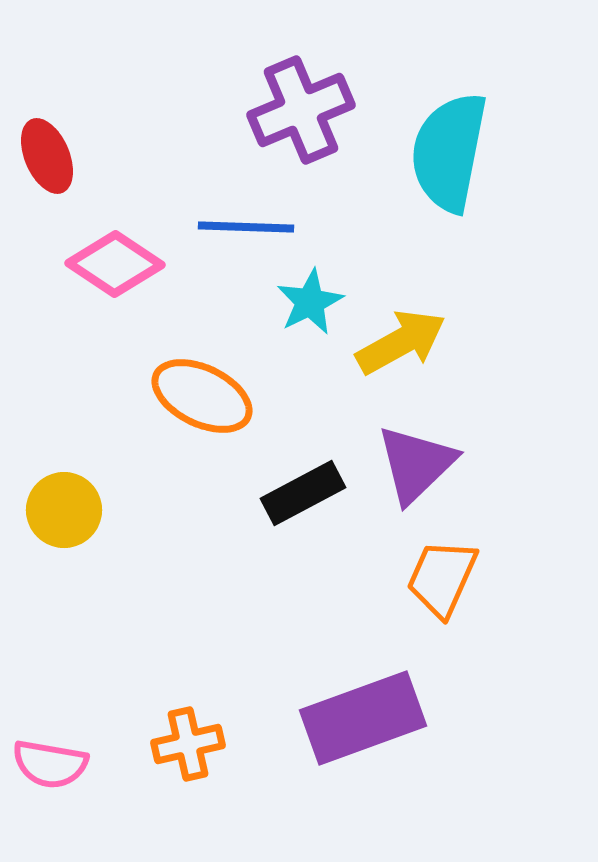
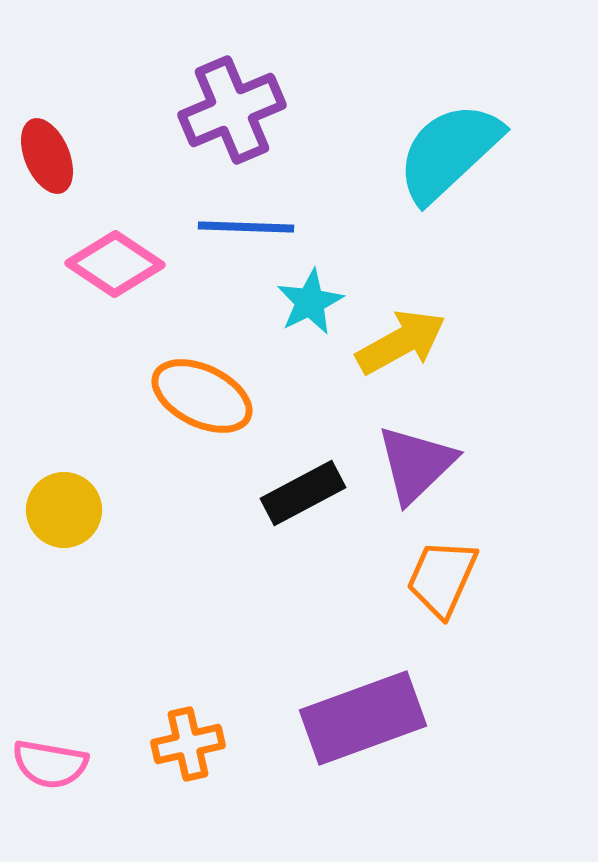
purple cross: moved 69 px left
cyan semicircle: rotated 36 degrees clockwise
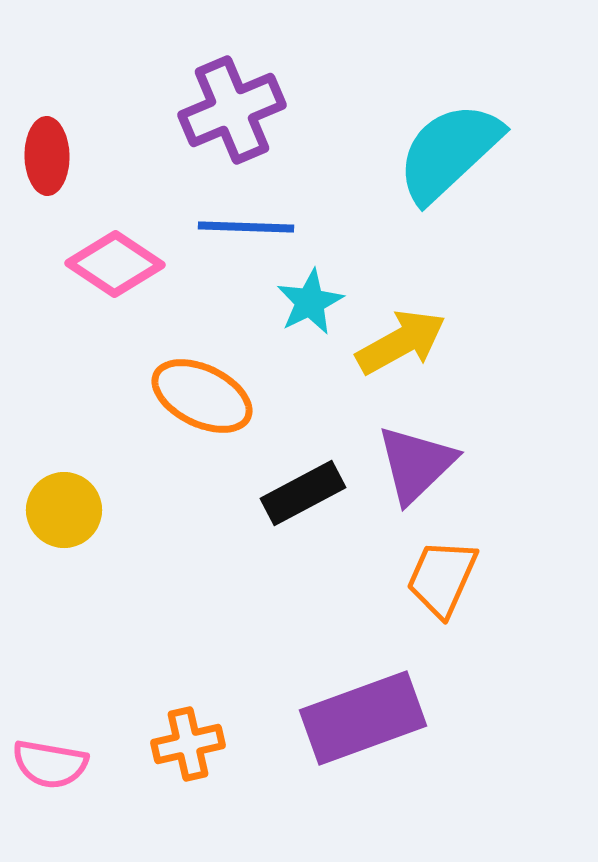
red ellipse: rotated 22 degrees clockwise
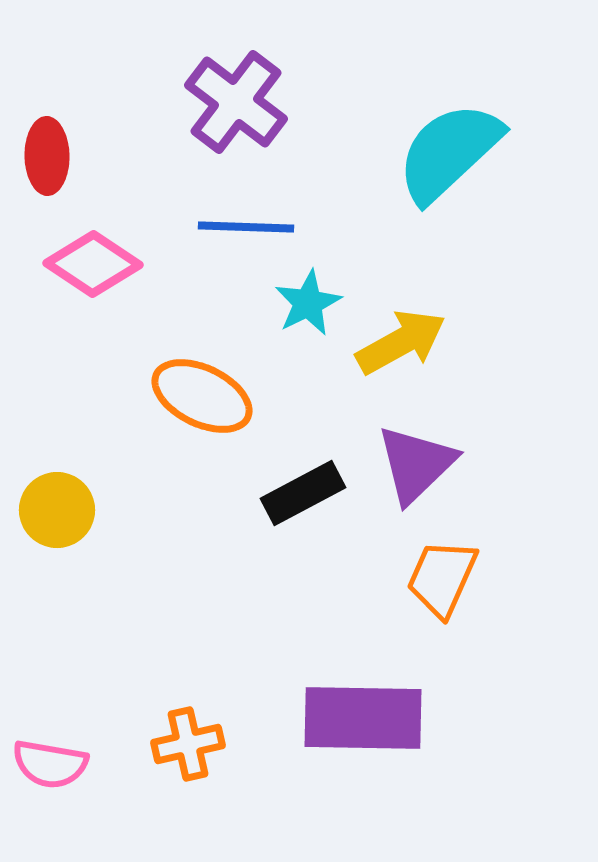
purple cross: moved 4 px right, 8 px up; rotated 30 degrees counterclockwise
pink diamond: moved 22 px left
cyan star: moved 2 px left, 1 px down
yellow circle: moved 7 px left
purple rectangle: rotated 21 degrees clockwise
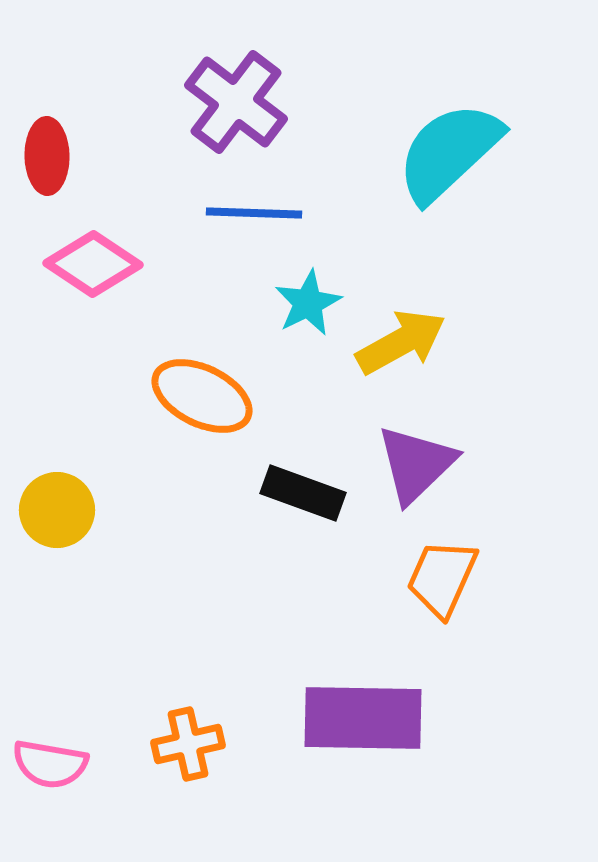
blue line: moved 8 px right, 14 px up
black rectangle: rotated 48 degrees clockwise
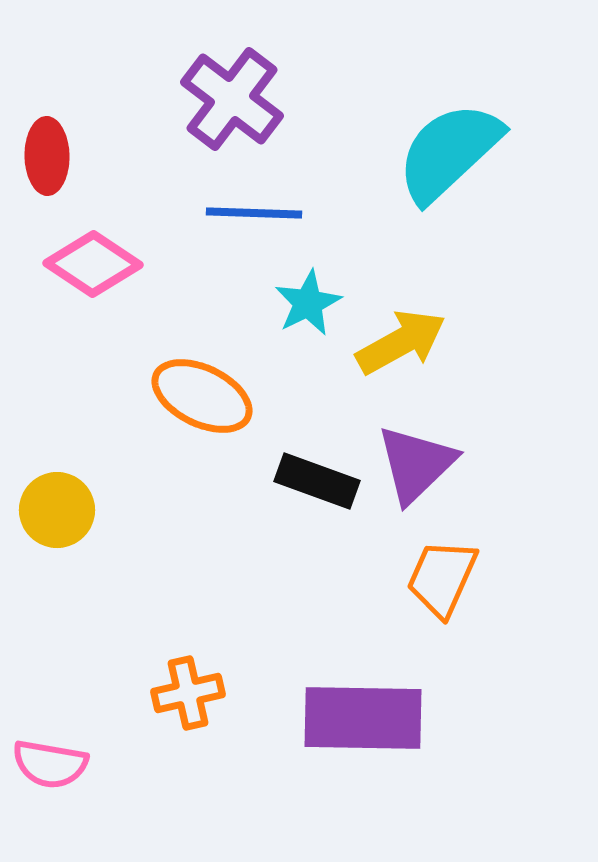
purple cross: moved 4 px left, 3 px up
black rectangle: moved 14 px right, 12 px up
orange cross: moved 51 px up
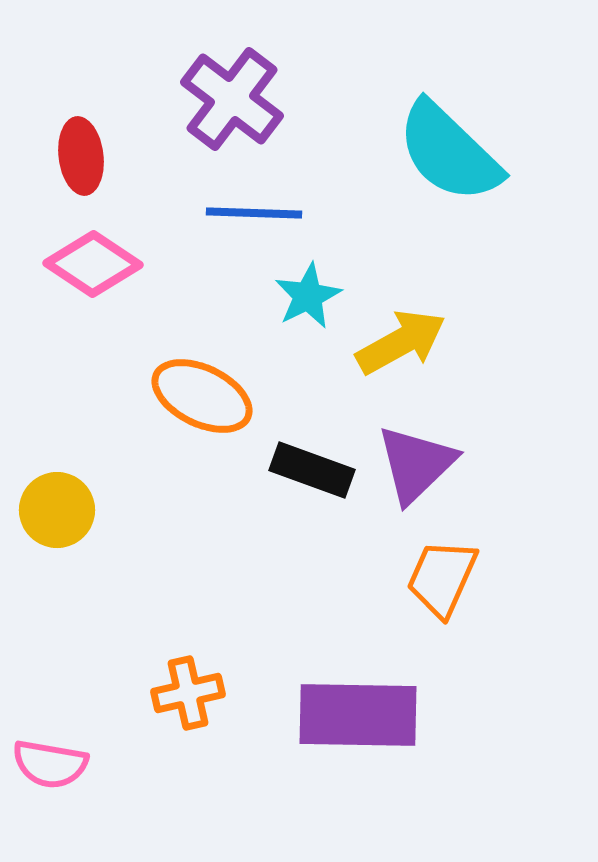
cyan semicircle: rotated 93 degrees counterclockwise
red ellipse: moved 34 px right; rotated 6 degrees counterclockwise
cyan star: moved 7 px up
black rectangle: moved 5 px left, 11 px up
purple rectangle: moved 5 px left, 3 px up
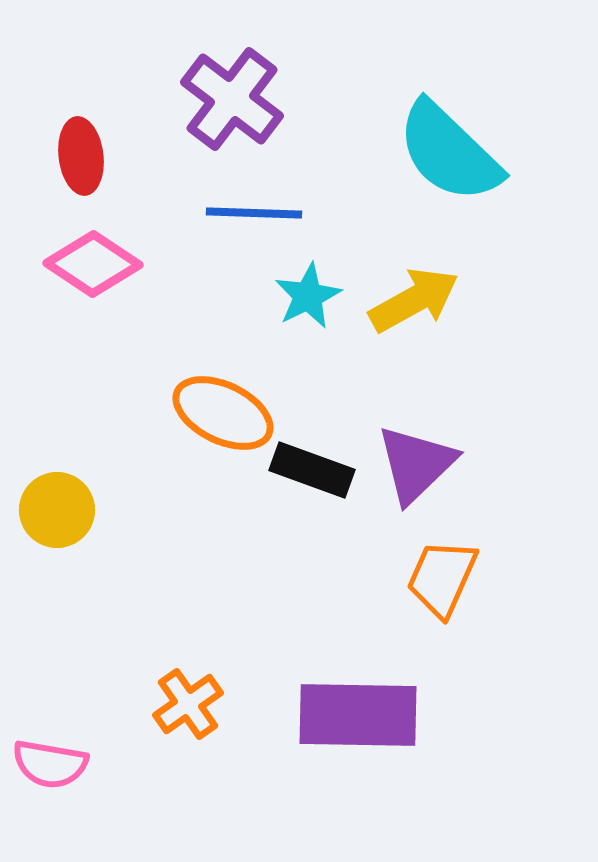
yellow arrow: moved 13 px right, 42 px up
orange ellipse: moved 21 px right, 17 px down
orange cross: moved 11 px down; rotated 22 degrees counterclockwise
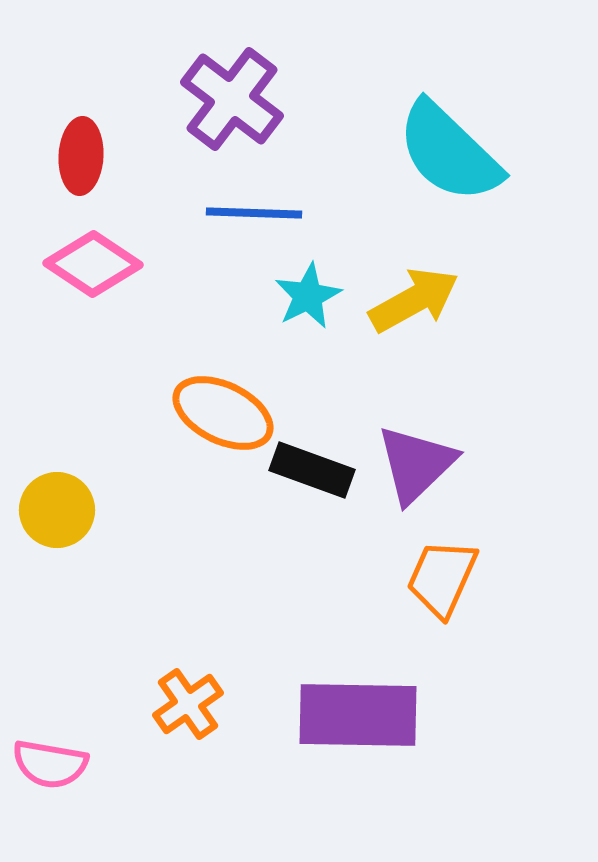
red ellipse: rotated 10 degrees clockwise
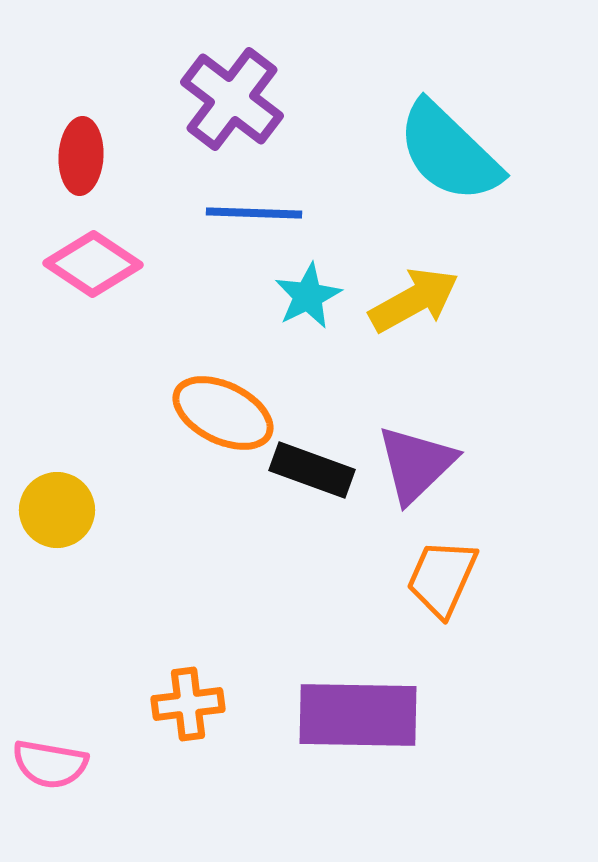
orange cross: rotated 28 degrees clockwise
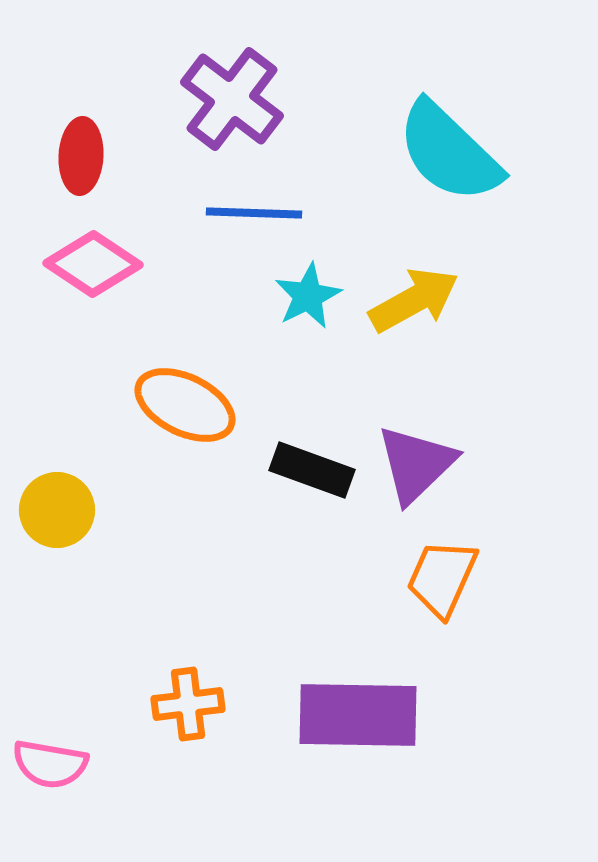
orange ellipse: moved 38 px left, 8 px up
